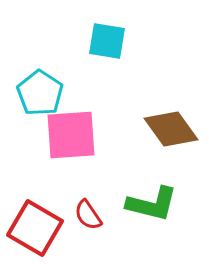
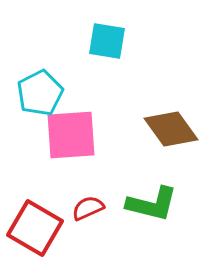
cyan pentagon: rotated 12 degrees clockwise
red semicircle: moved 7 px up; rotated 100 degrees clockwise
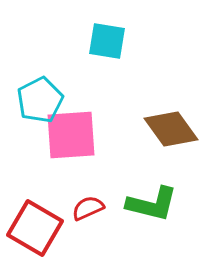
cyan pentagon: moved 7 px down
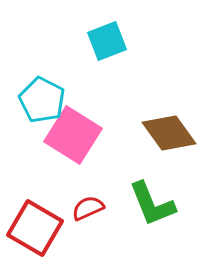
cyan square: rotated 30 degrees counterclockwise
cyan pentagon: moved 2 px right; rotated 18 degrees counterclockwise
brown diamond: moved 2 px left, 4 px down
pink square: moved 2 px right; rotated 36 degrees clockwise
green L-shape: rotated 54 degrees clockwise
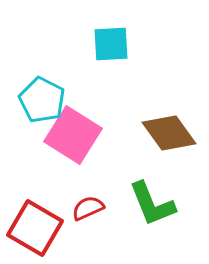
cyan square: moved 4 px right, 3 px down; rotated 18 degrees clockwise
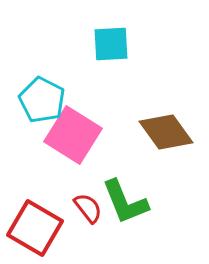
brown diamond: moved 3 px left, 1 px up
green L-shape: moved 27 px left, 2 px up
red semicircle: rotated 76 degrees clockwise
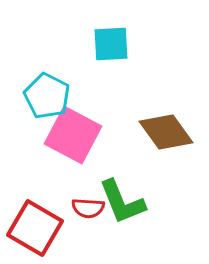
cyan pentagon: moved 5 px right, 4 px up
pink square: rotated 4 degrees counterclockwise
green L-shape: moved 3 px left
red semicircle: rotated 132 degrees clockwise
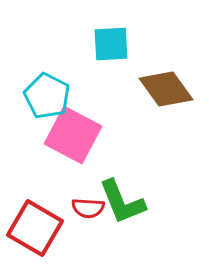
brown diamond: moved 43 px up
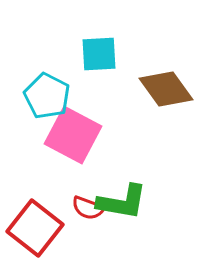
cyan square: moved 12 px left, 10 px down
green L-shape: rotated 58 degrees counterclockwise
red semicircle: rotated 16 degrees clockwise
red square: rotated 8 degrees clockwise
